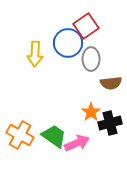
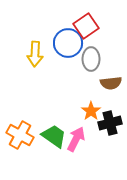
orange star: moved 1 px up
pink arrow: moved 1 px left, 4 px up; rotated 40 degrees counterclockwise
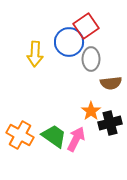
blue circle: moved 1 px right, 1 px up
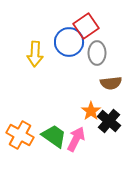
gray ellipse: moved 6 px right, 6 px up
black cross: moved 1 px left, 2 px up; rotated 35 degrees counterclockwise
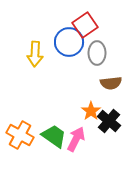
red square: moved 1 px left, 1 px up
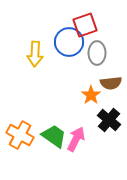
red square: rotated 15 degrees clockwise
orange star: moved 16 px up
black cross: moved 1 px up
